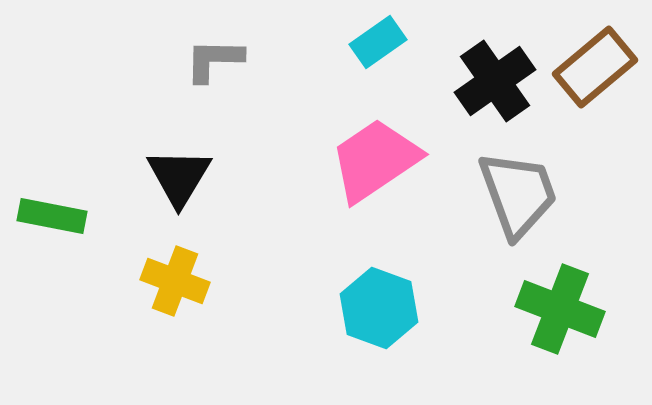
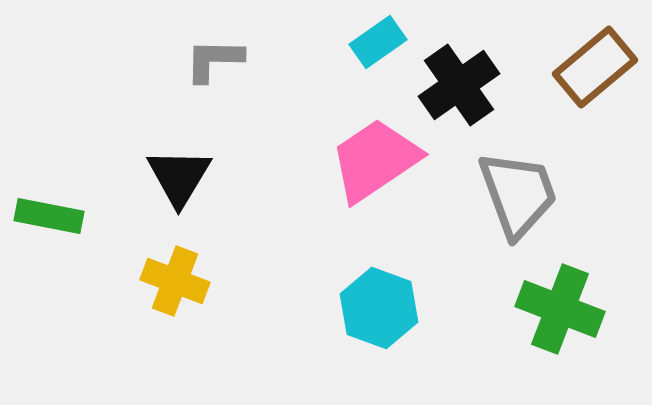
black cross: moved 36 px left, 4 px down
green rectangle: moved 3 px left
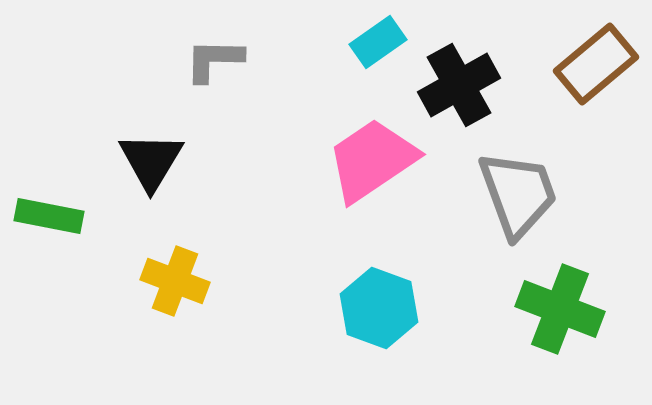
brown rectangle: moved 1 px right, 3 px up
black cross: rotated 6 degrees clockwise
pink trapezoid: moved 3 px left
black triangle: moved 28 px left, 16 px up
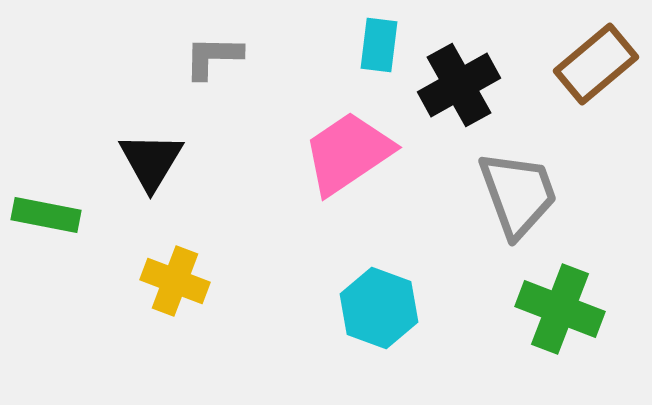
cyan rectangle: moved 1 px right, 3 px down; rotated 48 degrees counterclockwise
gray L-shape: moved 1 px left, 3 px up
pink trapezoid: moved 24 px left, 7 px up
green rectangle: moved 3 px left, 1 px up
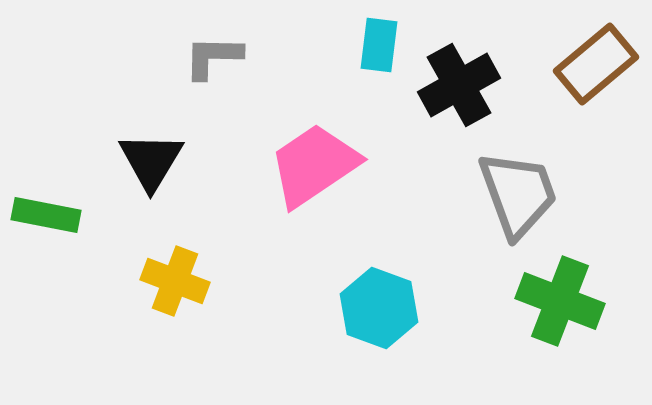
pink trapezoid: moved 34 px left, 12 px down
green cross: moved 8 px up
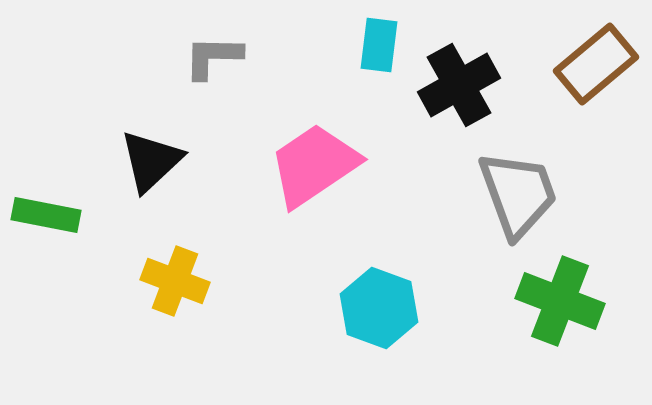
black triangle: rotated 16 degrees clockwise
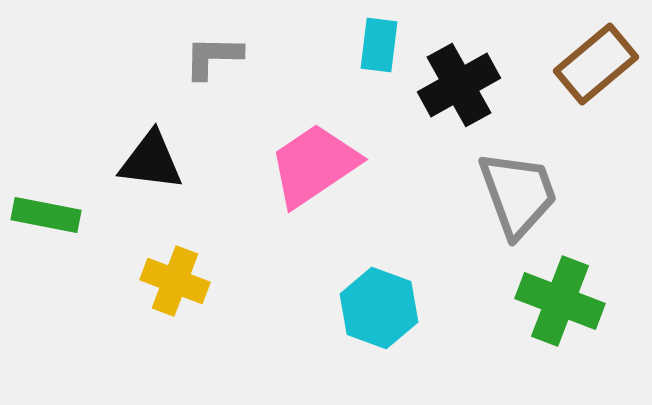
black triangle: rotated 50 degrees clockwise
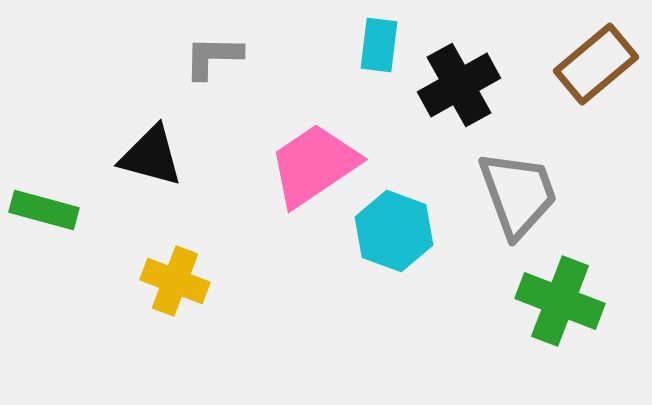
black triangle: moved 5 px up; rotated 8 degrees clockwise
green rectangle: moved 2 px left, 5 px up; rotated 4 degrees clockwise
cyan hexagon: moved 15 px right, 77 px up
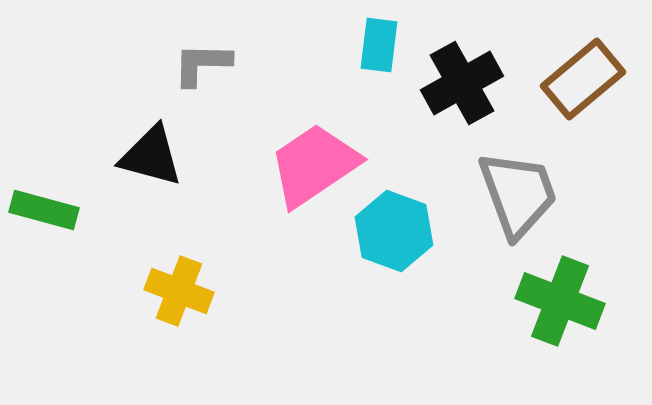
gray L-shape: moved 11 px left, 7 px down
brown rectangle: moved 13 px left, 15 px down
black cross: moved 3 px right, 2 px up
yellow cross: moved 4 px right, 10 px down
